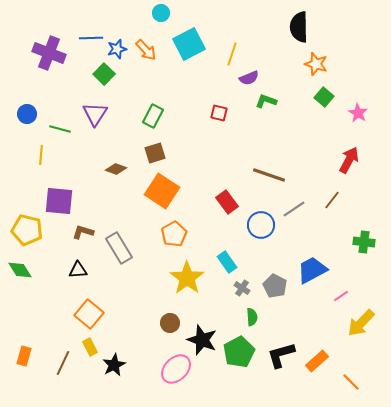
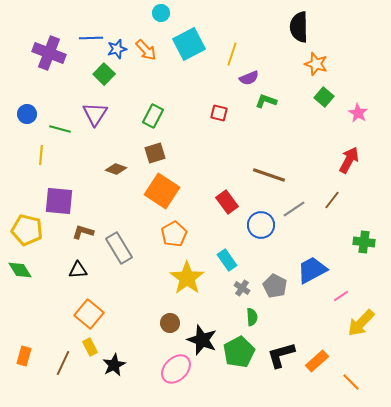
cyan rectangle at (227, 262): moved 2 px up
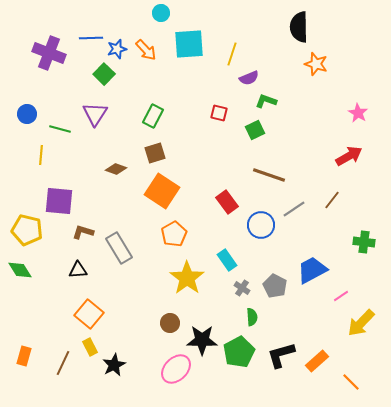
cyan square at (189, 44): rotated 24 degrees clockwise
green square at (324, 97): moved 69 px left, 33 px down; rotated 24 degrees clockwise
red arrow at (349, 160): moved 4 px up; rotated 32 degrees clockwise
black star at (202, 340): rotated 20 degrees counterclockwise
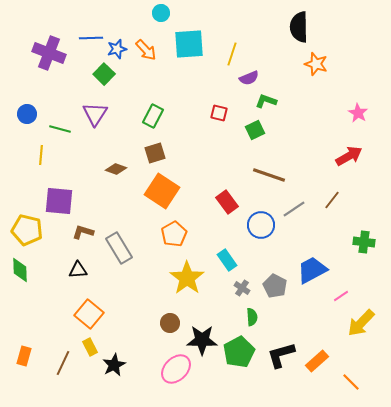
green diamond at (20, 270): rotated 30 degrees clockwise
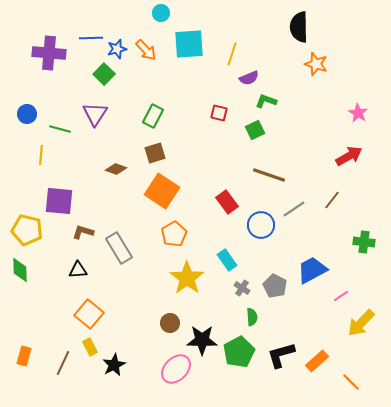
purple cross at (49, 53): rotated 16 degrees counterclockwise
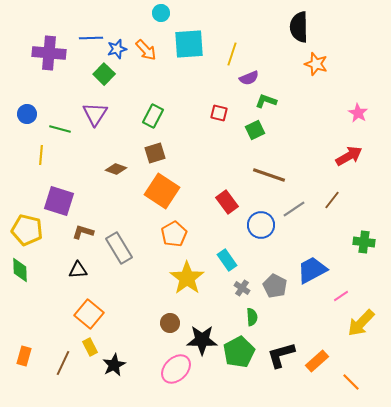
purple square at (59, 201): rotated 12 degrees clockwise
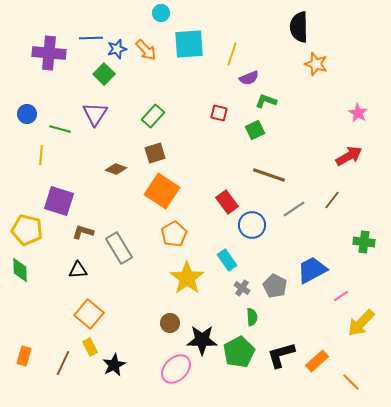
green rectangle at (153, 116): rotated 15 degrees clockwise
blue circle at (261, 225): moved 9 px left
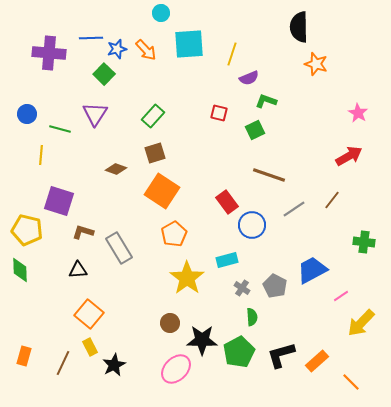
cyan rectangle at (227, 260): rotated 70 degrees counterclockwise
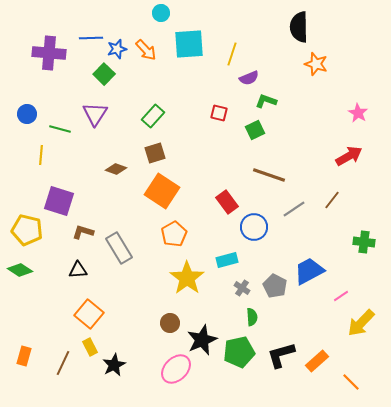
blue circle at (252, 225): moved 2 px right, 2 px down
green diamond at (20, 270): rotated 55 degrees counterclockwise
blue trapezoid at (312, 270): moved 3 px left, 1 px down
black star at (202, 340): rotated 24 degrees counterclockwise
green pentagon at (239, 352): rotated 16 degrees clockwise
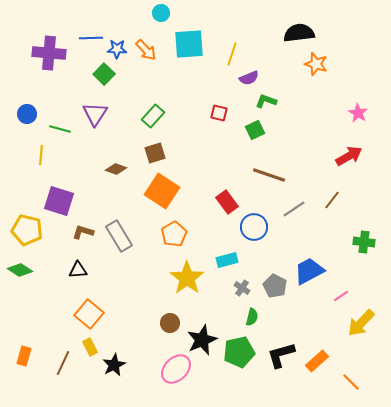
black semicircle at (299, 27): moved 6 px down; rotated 84 degrees clockwise
blue star at (117, 49): rotated 18 degrees clockwise
gray rectangle at (119, 248): moved 12 px up
green semicircle at (252, 317): rotated 18 degrees clockwise
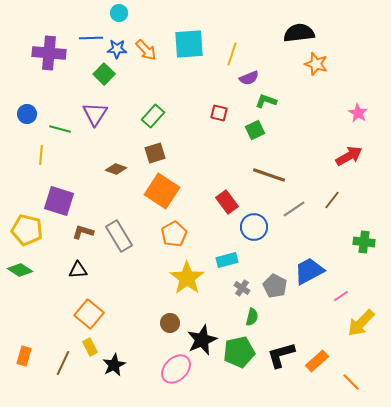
cyan circle at (161, 13): moved 42 px left
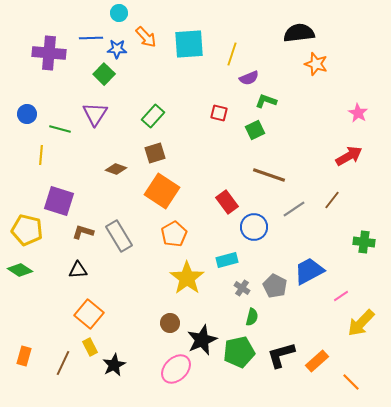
orange arrow at (146, 50): moved 13 px up
